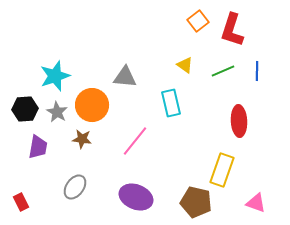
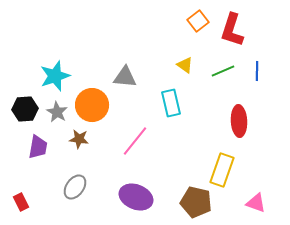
brown star: moved 3 px left
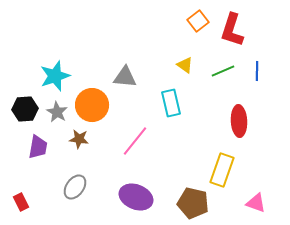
brown pentagon: moved 3 px left, 1 px down
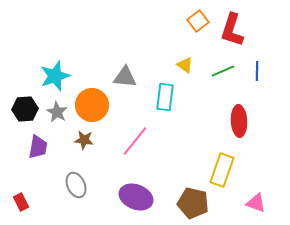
cyan rectangle: moved 6 px left, 6 px up; rotated 20 degrees clockwise
brown star: moved 5 px right, 1 px down
gray ellipse: moved 1 px right, 2 px up; rotated 60 degrees counterclockwise
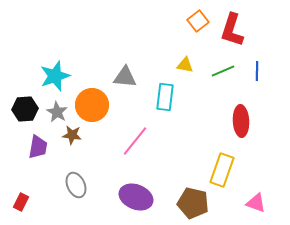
yellow triangle: rotated 24 degrees counterclockwise
red ellipse: moved 2 px right
brown star: moved 12 px left, 5 px up
red rectangle: rotated 54 degrees clockwise
